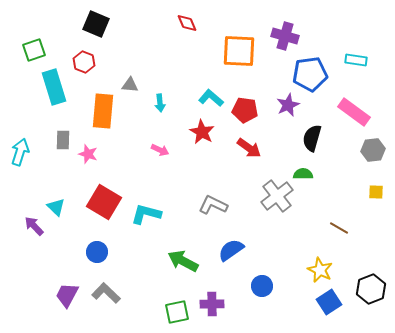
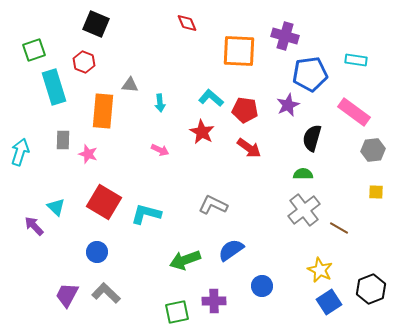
gray cross at (277, 196): moved 27 px right, 14 px down
green arrow at (183, 261): moved 2 px right, 1 px up; rotated 48 degrees counterclockwise
purple cross at (212, 304): moved 2 px right, 3 px up
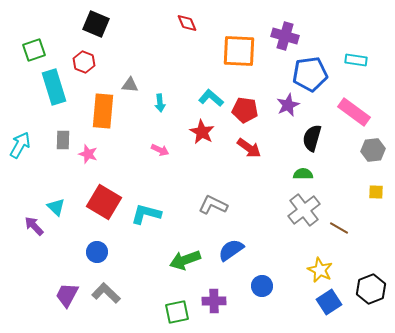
cyan arrow at (20, 152): moved 7 px up; rotated 12 degrees clockwise
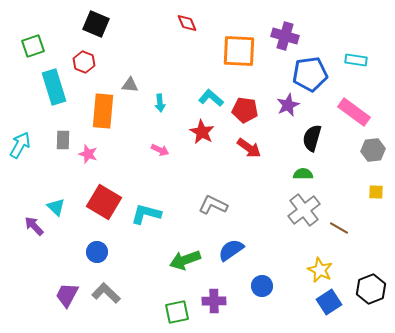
green square at (34, 50): moved 1 px left, 4 px up
